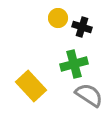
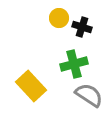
yellow circle: moved 1 px right
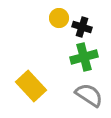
green cross: moved 10 px right, 7 px up
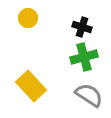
yellow circle: moved 31 px left
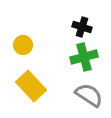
yellow circle: moved 5 px left, 27 px down
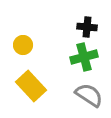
black cross: moved 5 px right; rotated 12 degrees counterclockwise
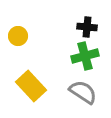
yellow circle: moved 5 px left, 9 px up
green cross: moved 1 px right, 1 px up
gray semicircle: moved 6 px left, 3 px up
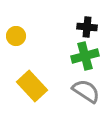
yellow circle: moved 2 px left
yellow rectangle: moved 1 px right
gray semicircle: moved 3 px right, 1 px up
